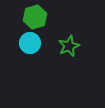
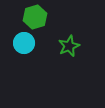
cyan circle: moved 6 px left
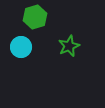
cyan circle: moved 3 px left, 4 px down
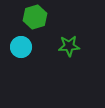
green star: rotated 20 degrees clockwise
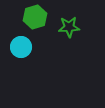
green star: moved 19 px up
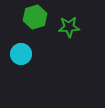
cyan circle: moved 7 px down
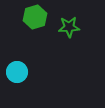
cyan circle: moved 4 px left, 18 px down
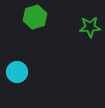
green star: moved 21 px right
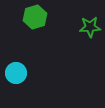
cyan circle: moved 1 px left, 1 px down
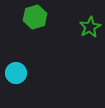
green star: rotated 25 degrees counterclockwise
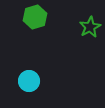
cyan circle: moved 13 px right, 8 px down
